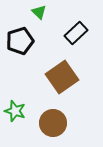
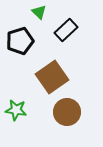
black rectangle: moved 10 px left, 3 px up
brown square: moved 10 px left
green star: moved 1 px right, 1 px up; rotated 10 degrees counterclockwise
brown circle: moved 14 px right, 11 px up
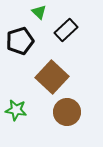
brown square: rotated 12 degrees counterclockwise
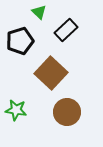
brown square: moved 1 px left, 4 px up
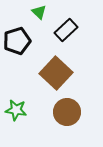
black pentagon: moved 3 px left
brown square: moved 5 px right
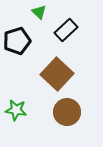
brown square: moved 1 px right, 1 px down
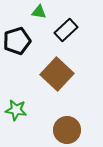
green triangle: rotated 35 degrees counterclockwise
brown circle: moved 18 px down
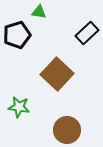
black rectangle: moved 21 px right, 3 px down
black pentagon: moved 6 px up
green star: moved 3 px right, 3 px up
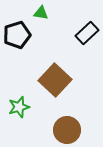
green triangle: moved 2 px right, 1 px down
brown square: moved 2 px left, 6 px down
green star: rotated 25 degrees counterclockwise
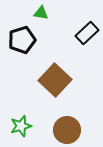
black pentagon: moved 5 px right, 5 px down
green star: moved 2 px right, 19 px down
